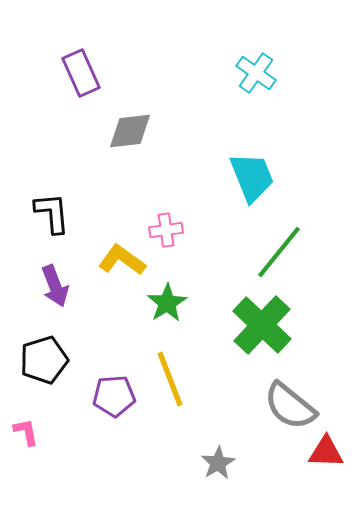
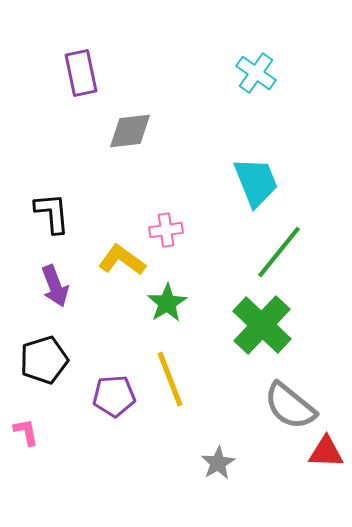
purple rectangle: rotated 12 degrees clockwise
cyan trapezoid: moved 4 px right, 5 px down
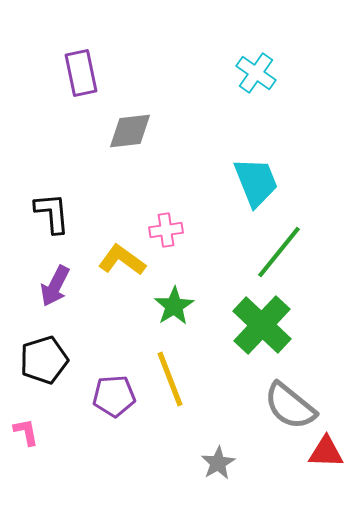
purple arrow: rotated 48 degrees clockwise
green star: moved 7 px right, 3 px down
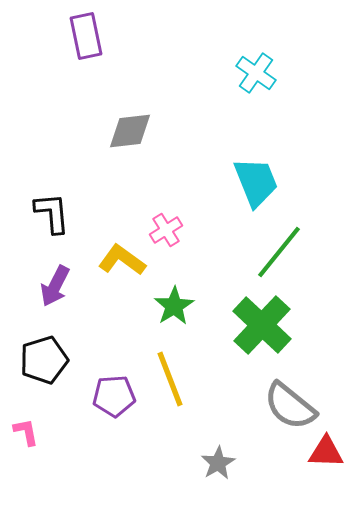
purple rectangle: moved 5 px right, 37 px up
pink cross: rotated 24 degrees counterclockwise
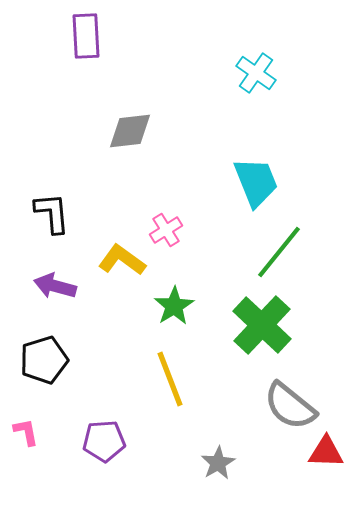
purple rectangle: rotated 9 degrees clockwise
purple arrow: rotated 78 degrees clockwise
purple pentagon: moved 10 px left, 45 px down
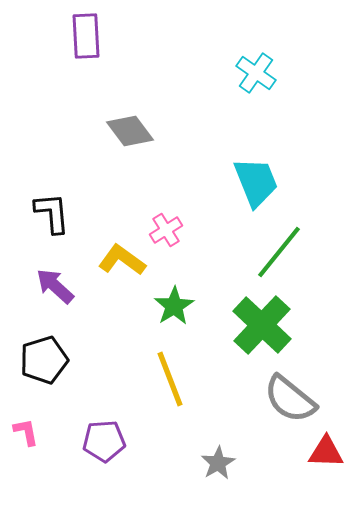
gray diamond: rotated 60 degrees clockwise
purple arrow: rotated 27 degrees clockwise
gray semicircle: moved 7 px up
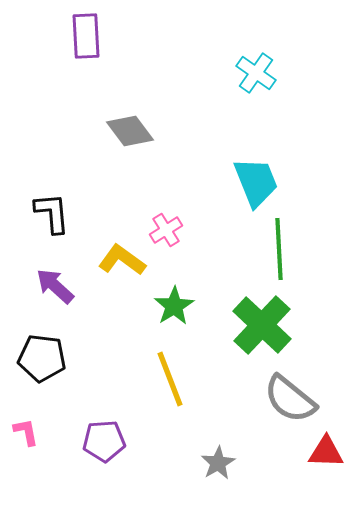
green line: moved 3 px up; rotated 42 degrees counterclockwise
black pentagon: moved 2 px left, 2 px up; rotated 24 degrees clockwise
